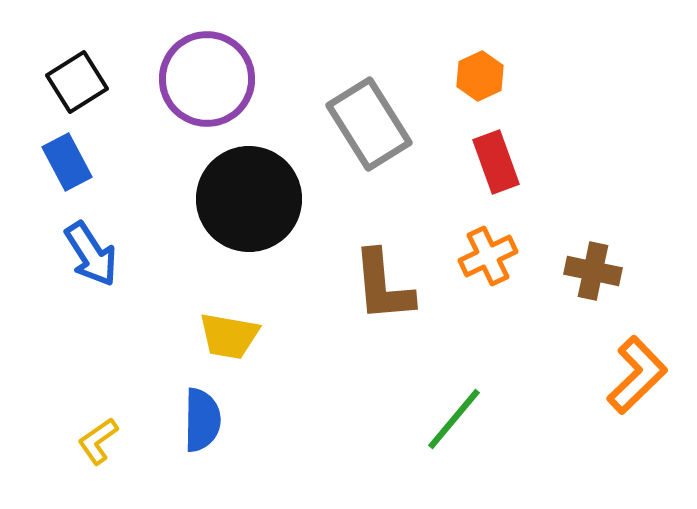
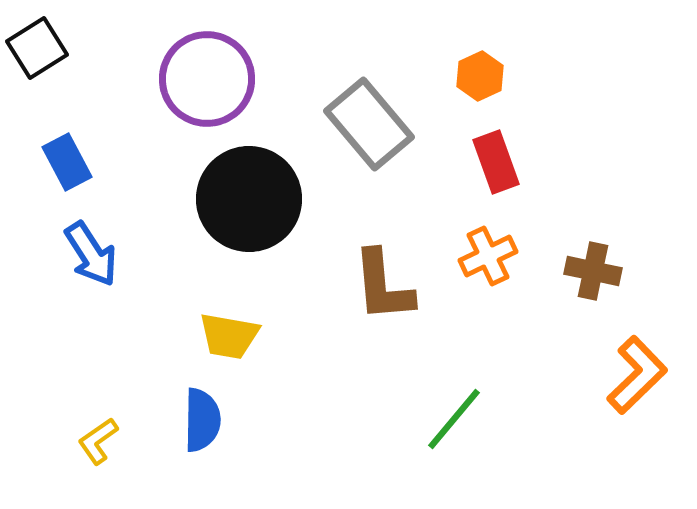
black square: moved 40 px left, 34 px up
gray rectangle: rotated 8 degrees counterclockwise
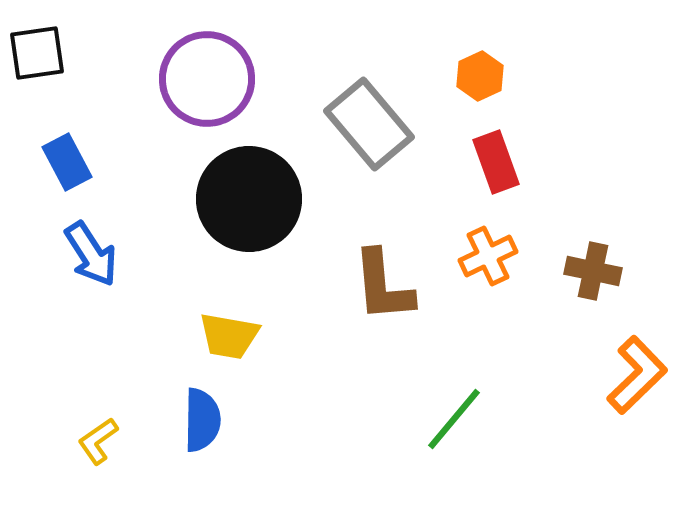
black square: moved 5 px down; rotated 24 degrees clockwise
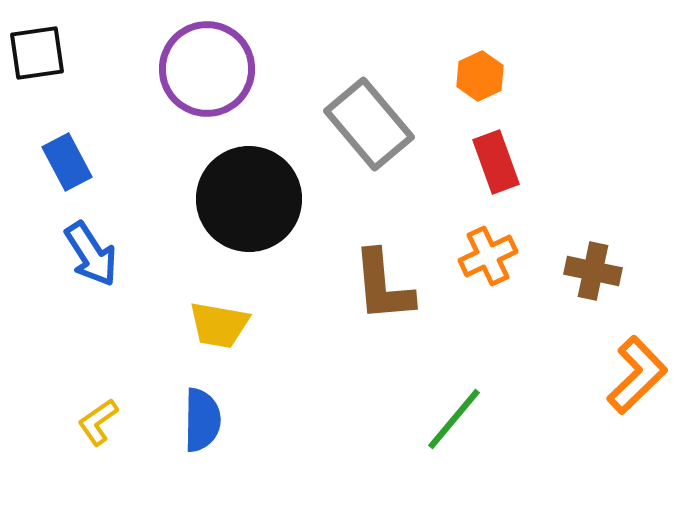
purple circle: moved 10 px up
yellow trapezoid: moved 10 px left, 11 px up
yellow L-shape: moved 19 px up
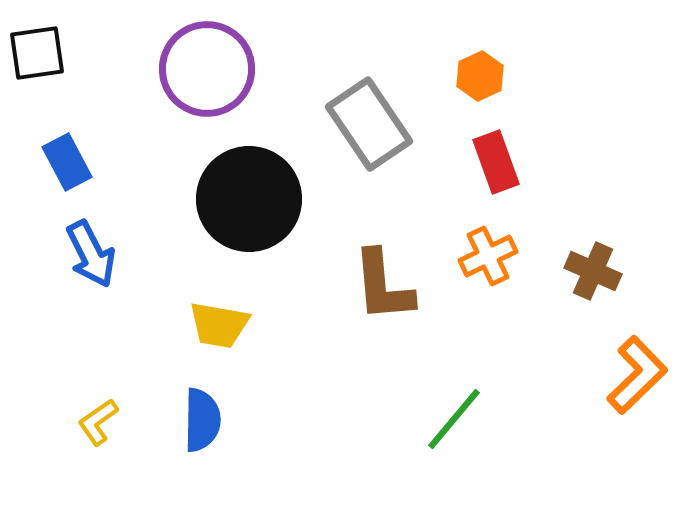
gray rectangle: rotated 6 degrees clockwise
blue arrow: rotated 6 degrees clockwise
brown cross: rotated 12 degrees clockwise
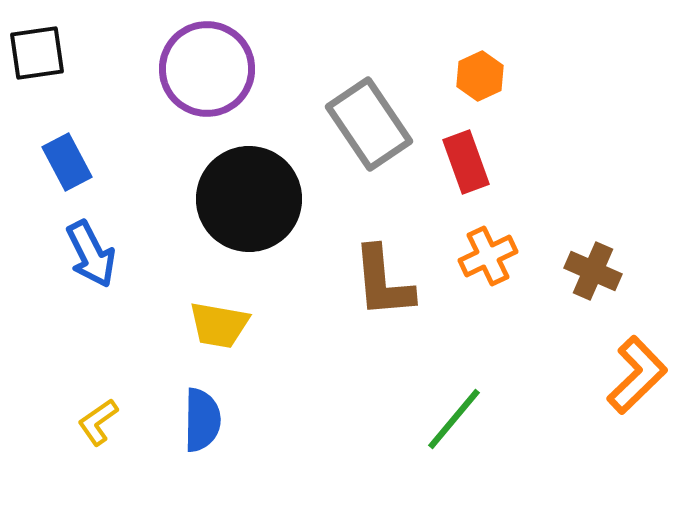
red rectangle: moved 30 px left
brown L-shape: moved 4 px up
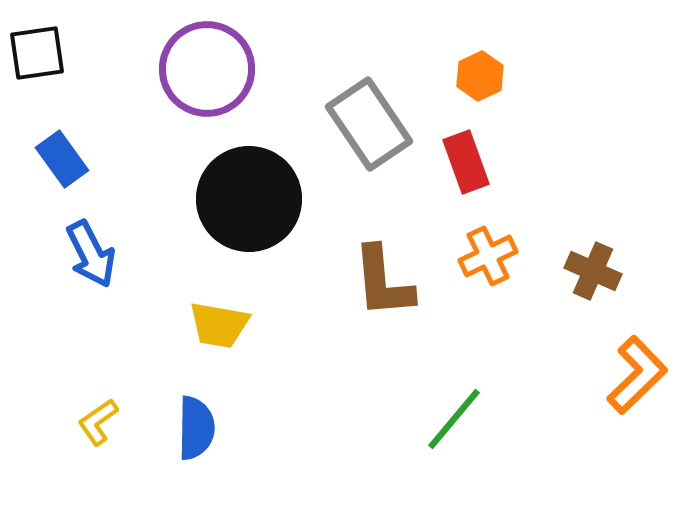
blue rectangle: moved 5 px left, 3 px up; rotated 8 degrees counterclockwise
blue semicircle: moved 6 px left, 8 px down
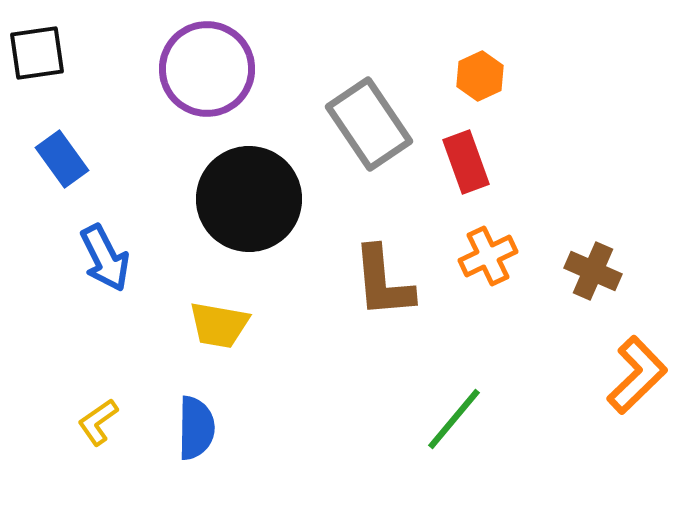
blue arrow: moved 14 px right, 4 px down
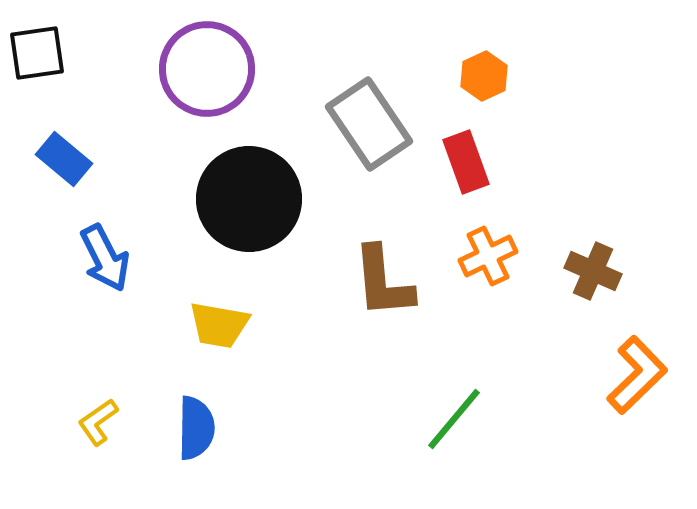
orange hexagon: moved 4 px right
blue rectangle: moved 2 px right; rotated 14 degrees counterclockwise
